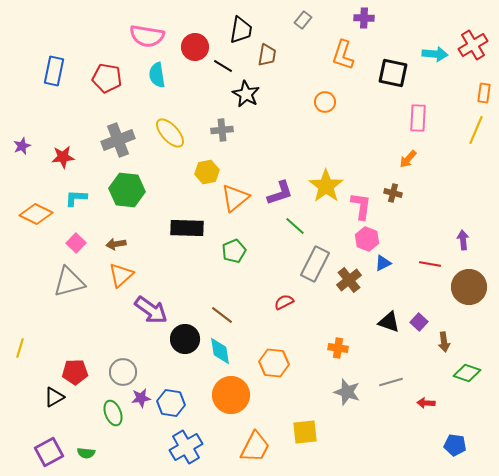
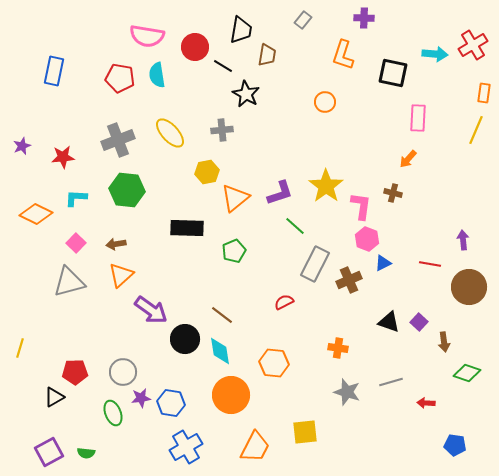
red pentagon at (107, 78): moved 13 px right
brown cross at (349, 280): rotated 15 degrees clockwise
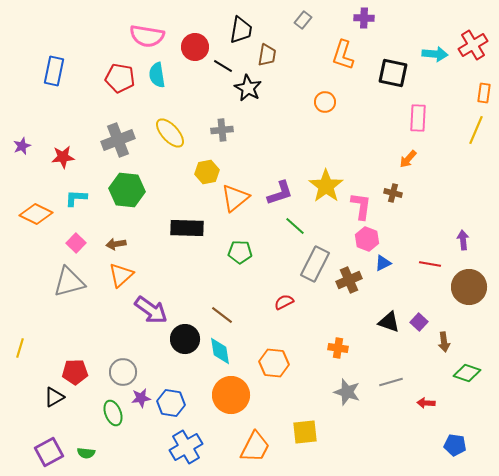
black star at (246, 94): moved 2 px right, 6 px up
green pentagon at (234, 251): moved 6 px right, 1 px down; rotated 25 degrees clockwise
